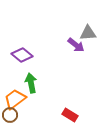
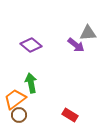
purple diamond: moved 9 px right, 10 px up
brown circle: moved 9 px right
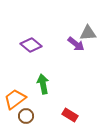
purple arrow: moved 1 px up
green arrow: moved 12 px right, 1 px down
brown circle: moved 7 px right, 1 px down
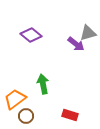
gray triangle: rotated 12 degrees counterclockwise
purple diamond: moved 10 px up
red rectangle: rotated 14 degrees counterclockwise
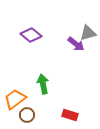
brown circle: moved 1 px right, 1 px up
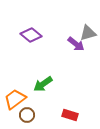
green arrow: rotated 114 degrees counterclockwise
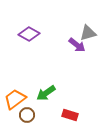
purple diamond: moved 2 px left, 1 px up; rotated 10 degrees counterclockwise
purple arrow: moved 1 px right, 1 px down
green arrow: moved 3 px right, 9 px down
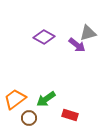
purple diamond: moved 15 px right, 3 px down
green arrow: moved 6 px down
brown circle: moved 2 px right, 3 px down
